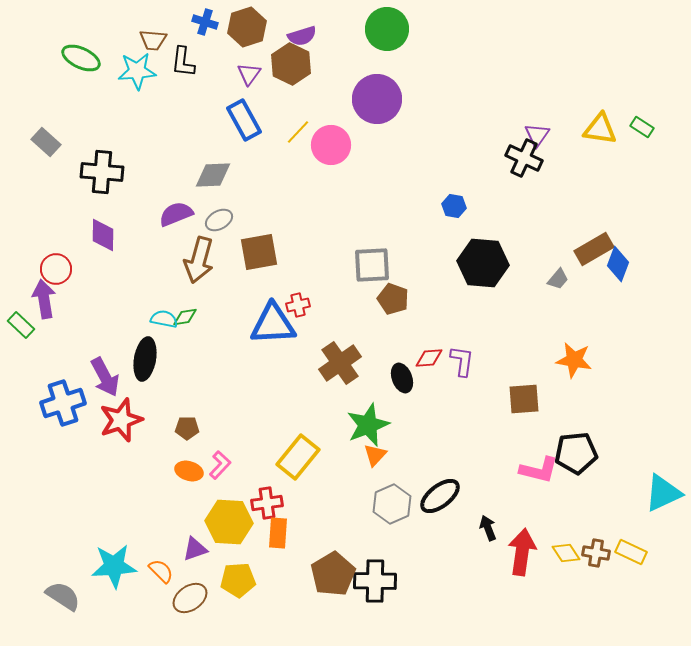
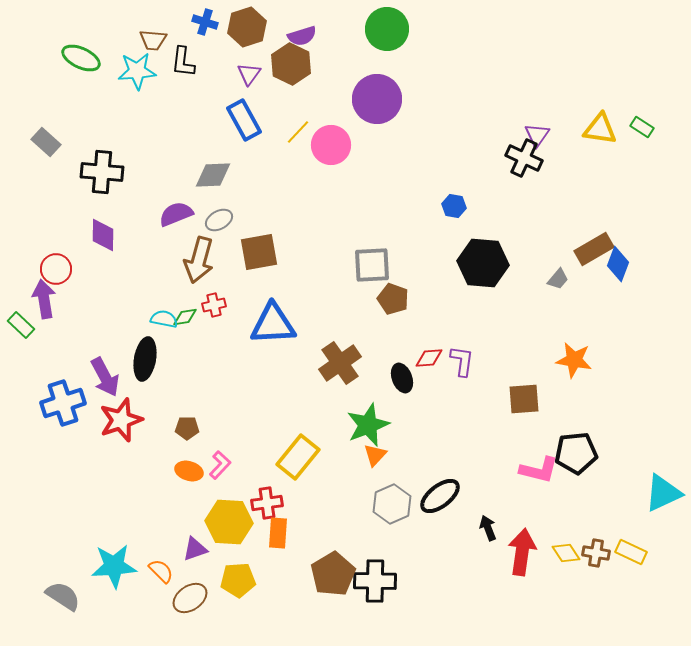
red cross at (298, 305): moved 84 px left
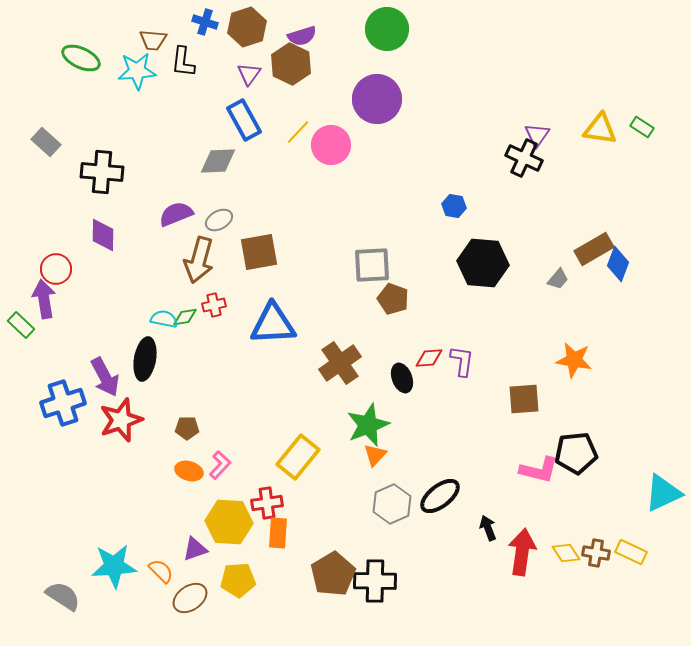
gray diamond at (213, 175): moved 5 px right, 14 px up
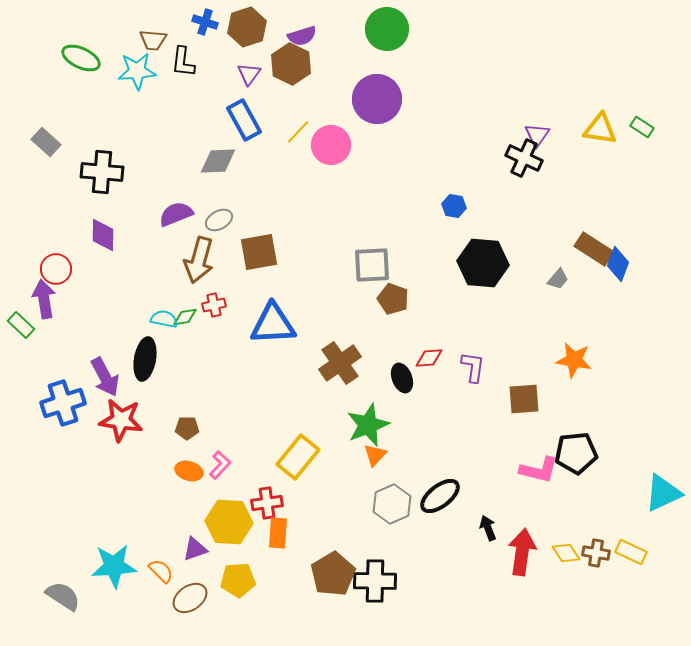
brown rectangle at (594, 249): rotated 63 degrees clockwise
purple L-shape at (462, 361): moved 11 px right, 6 px down
red star at (121, 420): rotated 27 degrees clockwise
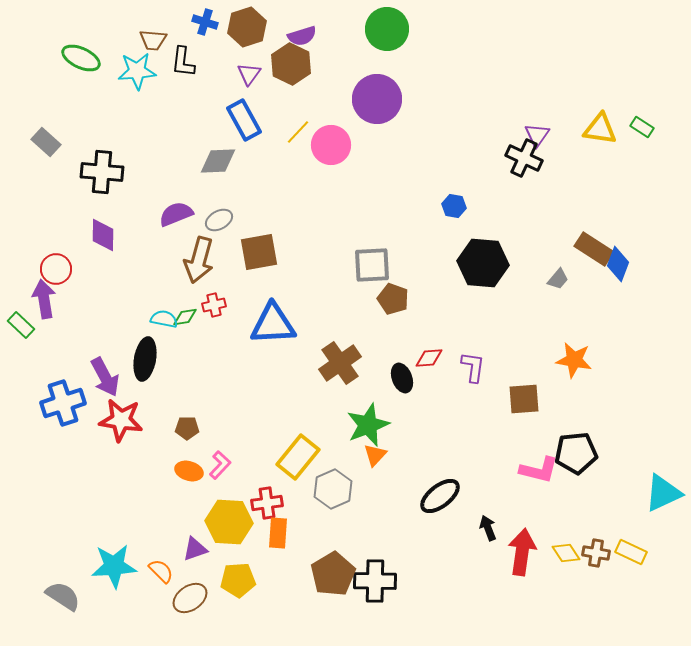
gray hexagon at (392, 504): moved 59 px left, 15 px up
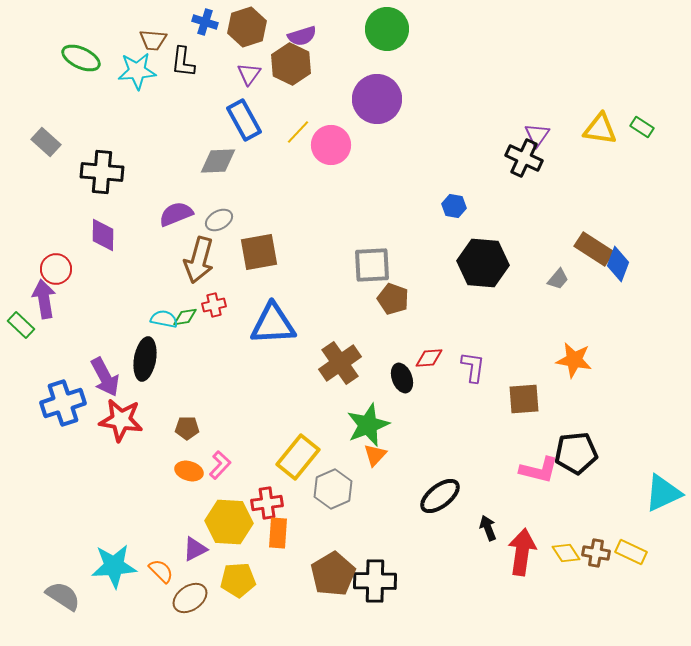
purple triangle at (195, 549): rotated 8 degrees counterclockwise
